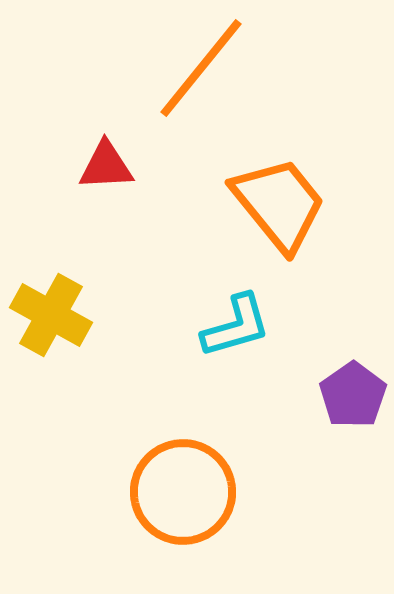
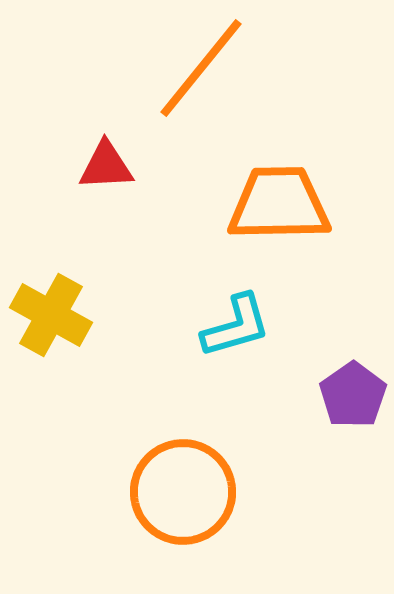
orange trapezoid: rotated 52 degrees counterclockwise
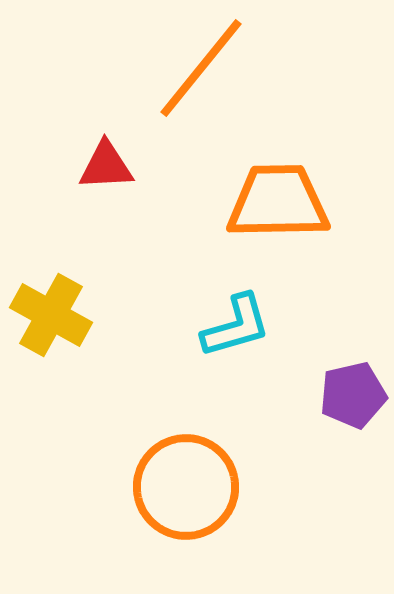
orange trapezoid: moved 1 px left, 2 px up
purple pentagon: rotated 22 degrees clockwise
orange circle: moved 3 px right, 5 px up
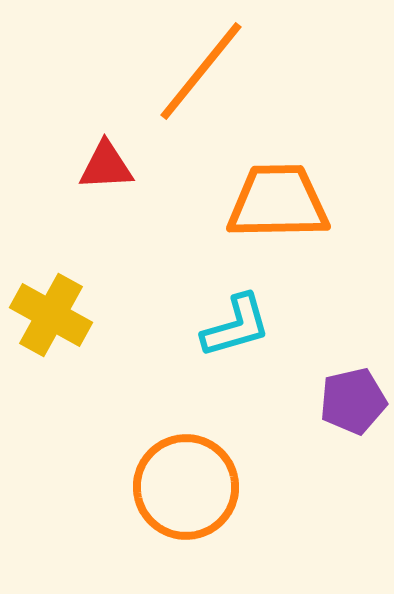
orange line: moved 3 px down
purple pentagon: moved 6 px down
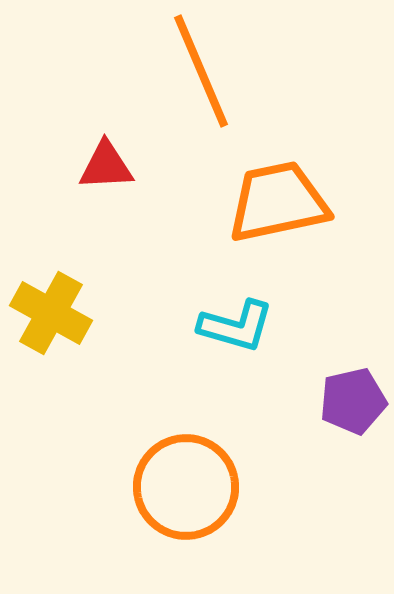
orange line: rotated 62 degrees counterclockwise
orange trapezoid: rotated 11 degrees counterclockwise
yellow cross: moved 2 px up
cyan L-shape: rotated 32 degrees clockwise
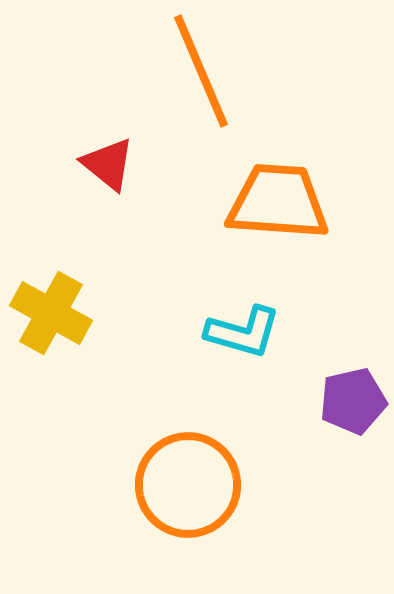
red triangle: moved 2 px right, 2 px up; rotated 42 degrees clockwise
orange trapezoid: rotated 16 degrees clockwise
cyan L-shape: moved 7 px right, 6 px down
orange circle: moved 2 px right, 2 px up
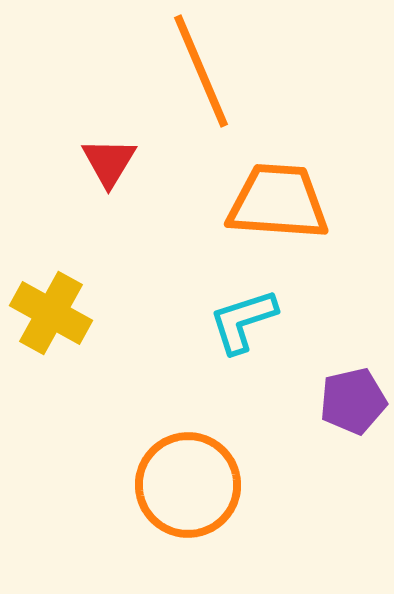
red triangle: moved 1 px right, 2 px up; rotated 22 degrees clockwise
cyan L-shape: moved 11 px up; rotated 146 degrees clockwise
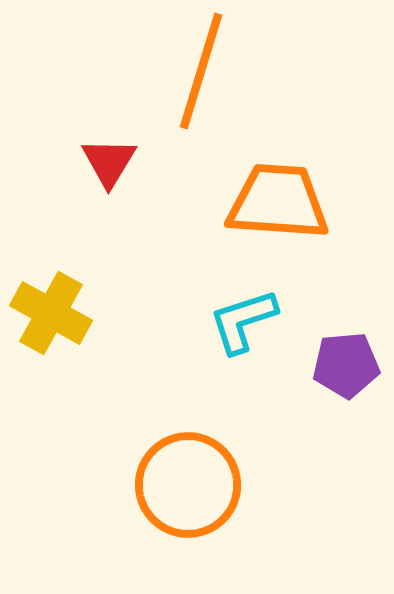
orange line: rotated 40 degrees clockwise
purple pentagon: moved 7 px left, 36 px up; rotated 8 degrees clockwise
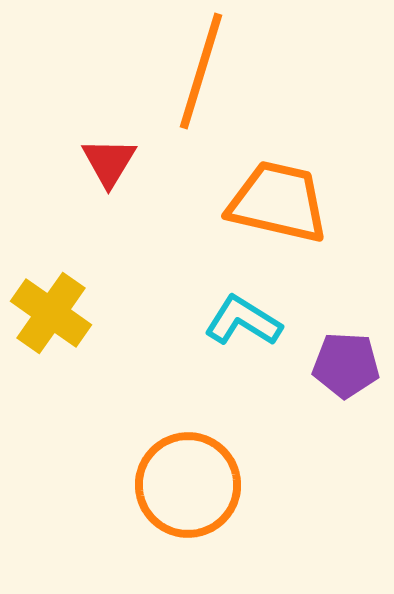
orange trapezoid: rotated 9 degrees clockwise
yellow cross: rotated 6 degrees clockwise
cyan L-shape: rotated 50 degrees clockwise
purple pentagon: rotated 8 degrees clockwise
